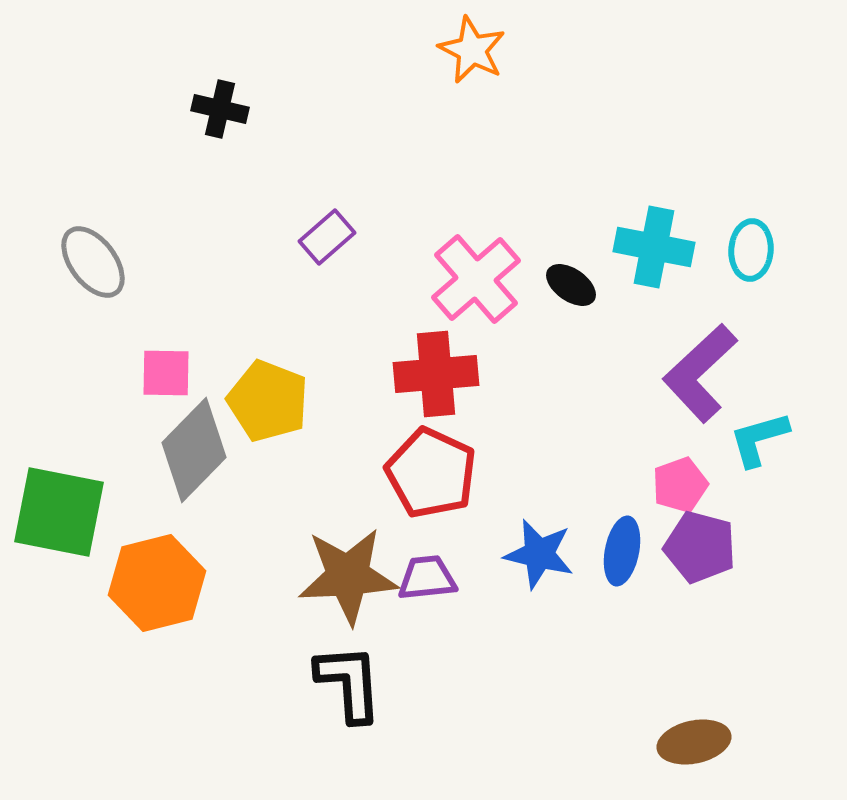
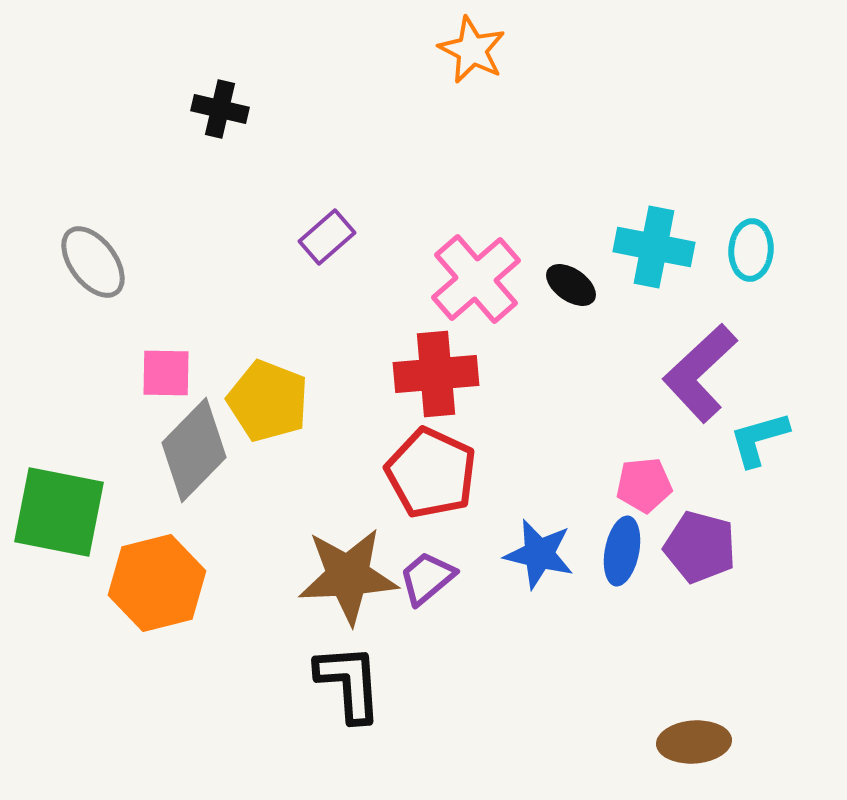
pink pentagon: moved 36 px left; rotated 14 degrees clockwise
purple trapezoid: rotated 34 degrees counterclockwise
brown ellipse: rotated 8 degrees clockwise
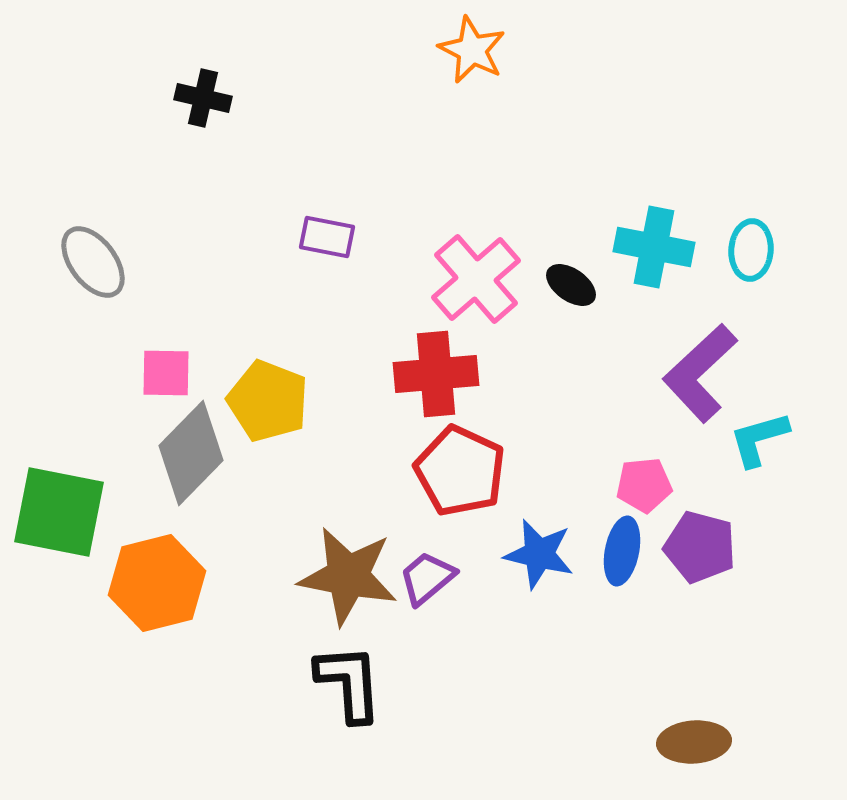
black cross: moved 17 px left, 11 px up
purple rectangle: rotated 52 degrees clockwise
gray diamond: moved 3 px left, 3 px down
red pentagon: moved 29 px right, 2 px up
brown star: rotated 14 degrees clockwise
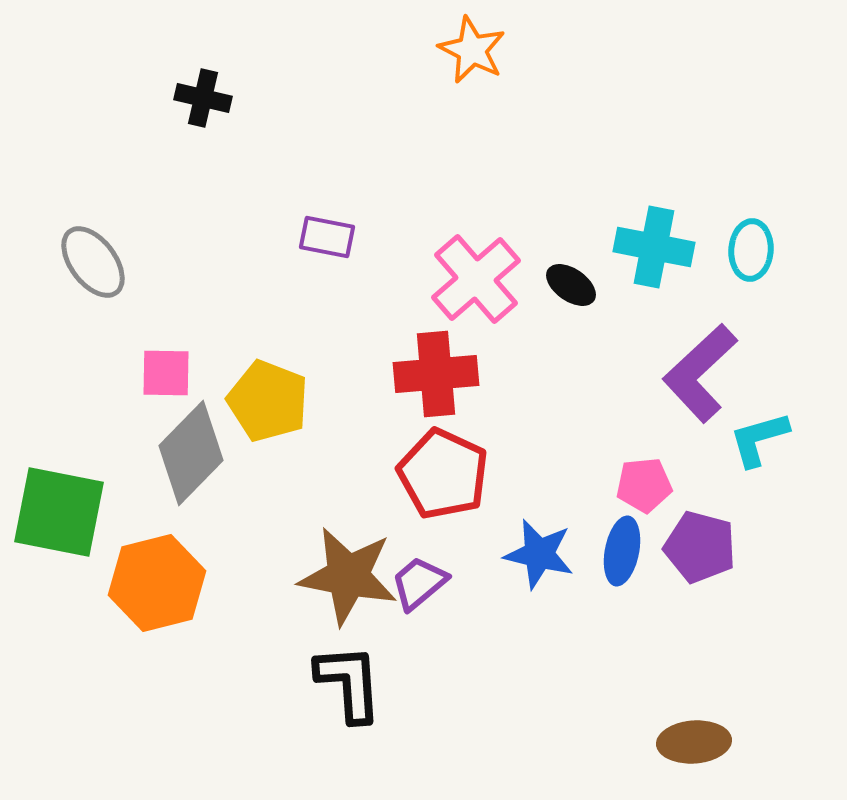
red pentagon: moved 17 px left, 3 px down
purple trapezoid: moved 8 px left, 5 px down
